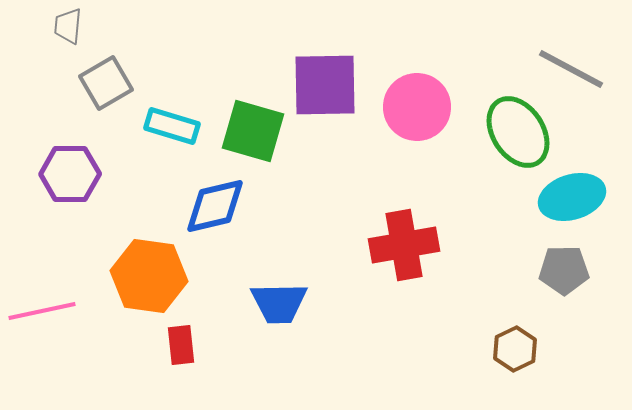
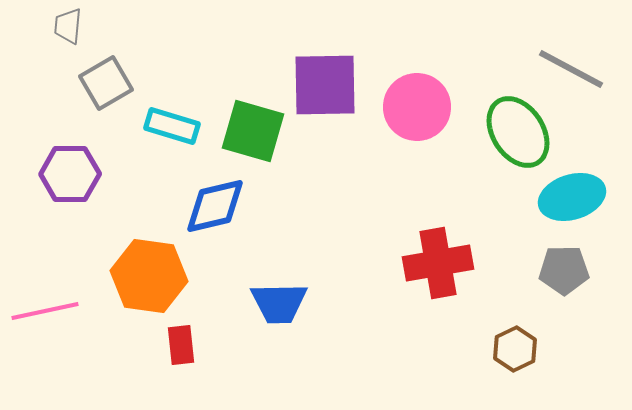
red cross: moved 34 px right, 18 px down
pink line: moved 3 px right
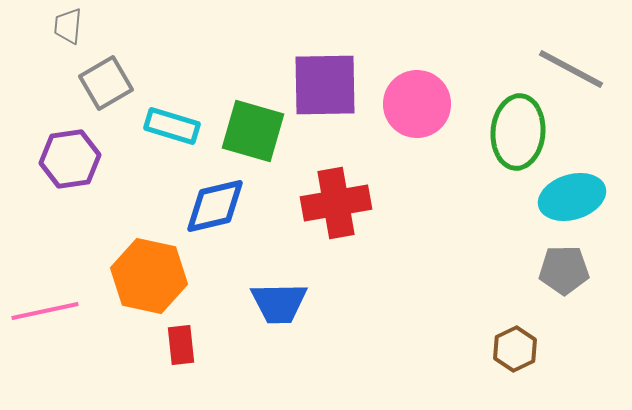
pink circle: moved 3 px up
green ellipse: rotated 38 degrees clockwise
purple hexagon: moved 15 px up; rotated 8 degrees counterclockwise
red cross: moved 102 px left, 60 px up
orange hexagon: rotated 4 degrees clockwise
